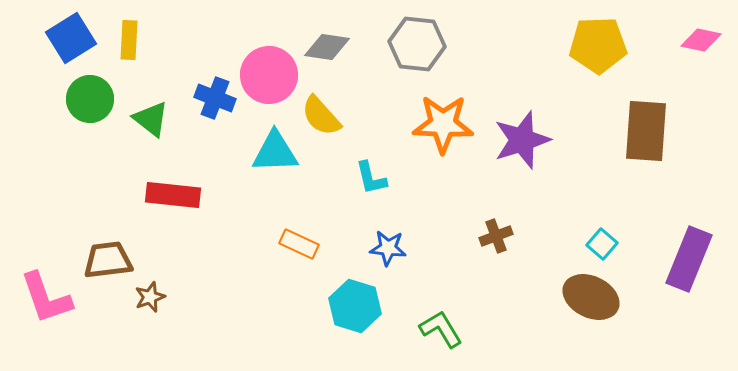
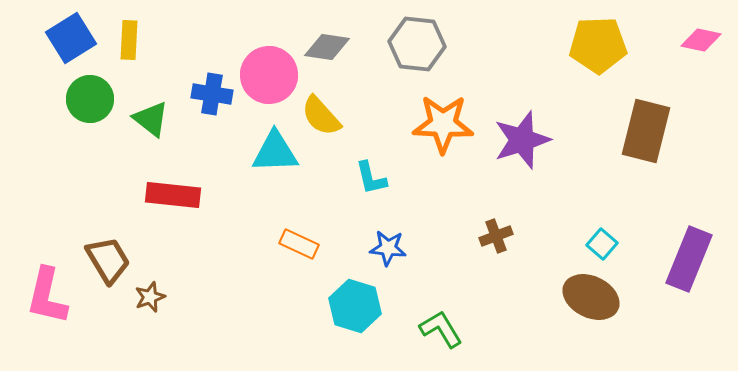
blue cross: moved 3 px left, 4 px up; rotated 12 degrees counterclockwise
brown rectangle: rotated 10 degrees clockwise
brown trapezoid: rotated 66 degrees clockwise
pink L-shape: moved 1 px right, 2 px up; rotated 32 degrees clockwise
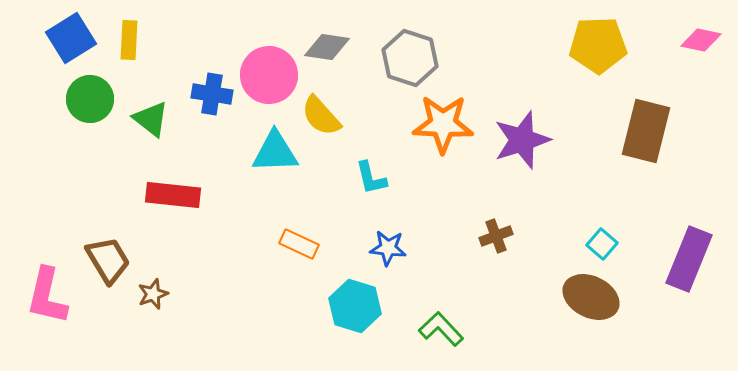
gray hexagon: moved 7 px left, 14 px down; rotated 12 degrees clockwise
brown star: moved 3 px right, 3 px up
green L-shape: rotated 12 degrees counterclockwise
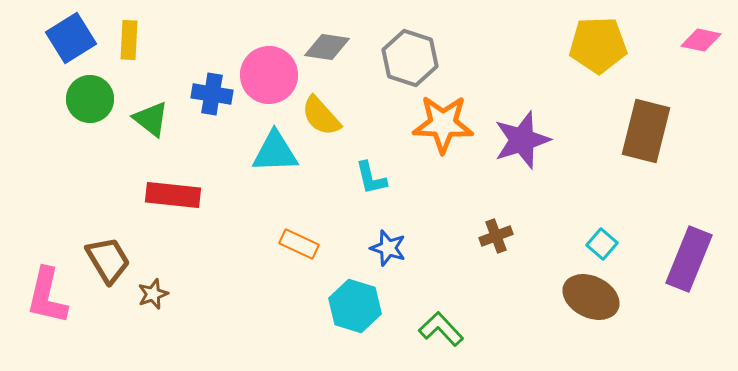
blue star: rotated 12 degrees clockwise
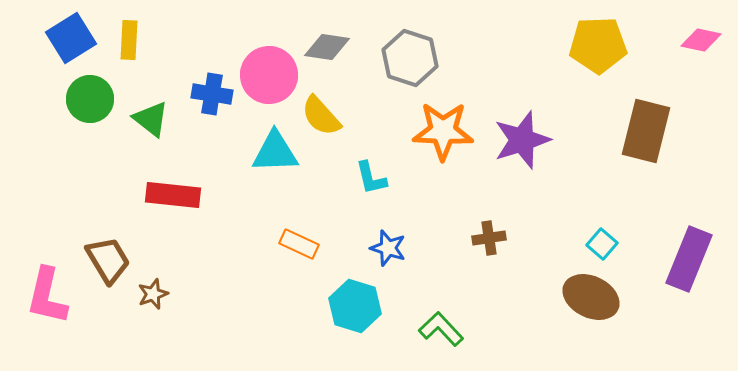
orange star: moved 7 px down
brown cross: moved 7 px left, 2 px down; rotated 12 degrees clockwise
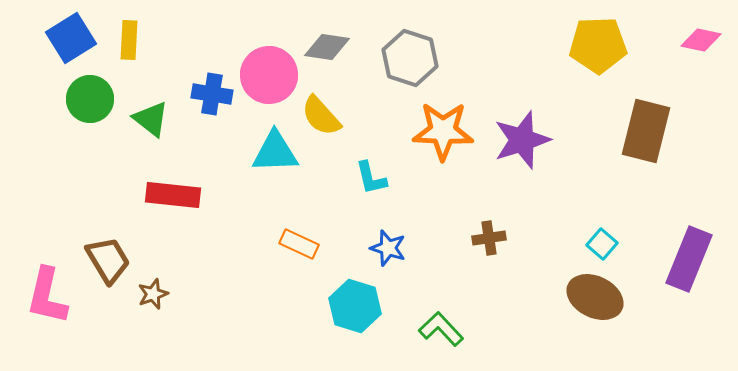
brown ellipse: moved 4 px right
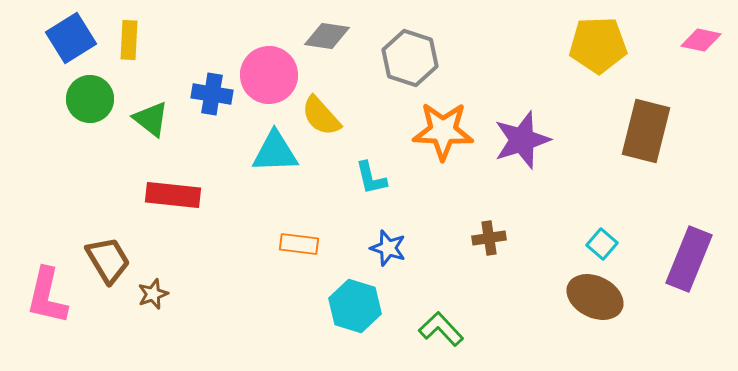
gray diamond: moved 11 px up
orange rectangle: rotated 18 degrees counterclockwise
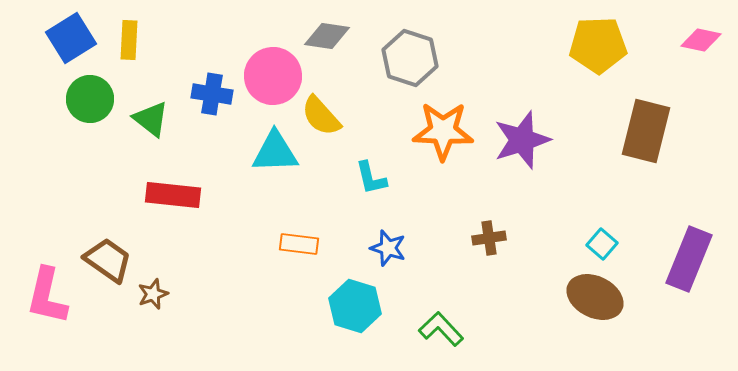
pink circle: moved 4 px right, 1 px down
brown trapezoid: rotated 24 degrees counterclockwise
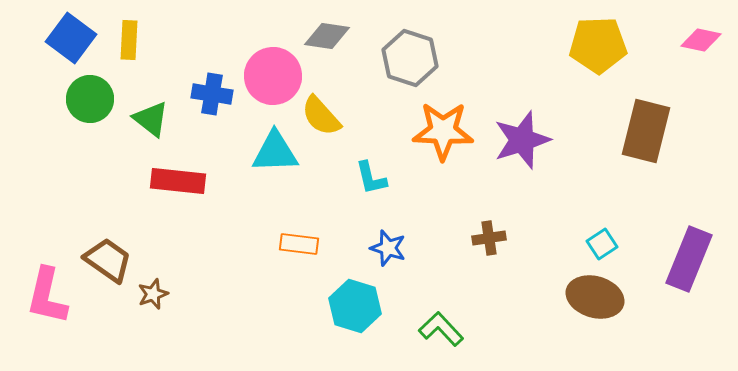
blue square: rotated 21 degrees counterclockwise
red rectangle: moved 5 px right, 14 px up
cyan square: rotated 16 degrees clockwise
brown ellipse: rotated 10 degrees counterclockwise
